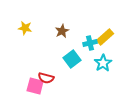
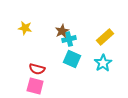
cyan cross: moved 21 px left, 4 px up
cyan square: rotated 30 degrees counterclockwise
red semicircle: moved 9 px left, 9 px up
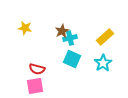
cyan cross: moved 1 px right, 1 px up
pink square: rotated 24 degrees counterclockwise
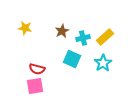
cyan cross: moved 13 px right
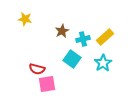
yellow star: moved 9 px up
cyan cross: moved 1 px down
cyan square: rotated 12 degrees clockwise
pink square: moved 12 px right, 2 px up
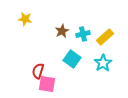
cyan cross: moved 5 px up
red semicircle: moved 1 px right, 2 px down; rotated 91 degrees clockwise
pink square: rotated 18 degrees clockwise
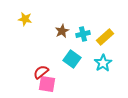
red semicircle: moved 3 px right, 1 px down; rotated 35 degrees clockwise
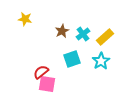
cyan cross: rotated 24 degrees counterclockwise
cyan square: rotated 36 degrees clockwise
cyan star: moved 2 px left, 2 px up
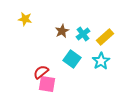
cyan square: rotated 36 degrees counterclockwise
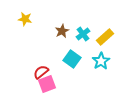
pink square: rotated 30 degrees counterclockwise
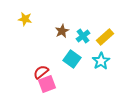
cyan cross: moved 2 px down
